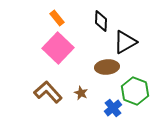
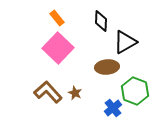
brown star: moved 6 px left
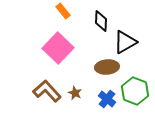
orange rectangle: moved 6 px right, 7 px up
brown L-shape: moved 1 px left, 1 px up
blue cross: moved 6 px left, 9 px up; rotated 12 degrees counterclockwise
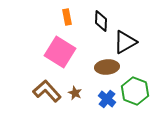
orange rectangle: moved 4 px right, 6 px down; rotated 28 degrees clockwise
pink square: moved 2 px right, 4 px down; rotated 12 degrees counterclockwise
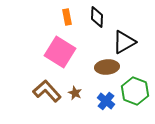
black diamond: moved 4 px left, 4 px up
black triangle: moved 1 px left
blue cross: moved 1 px left, 2 px down
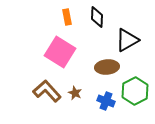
black triangle: moved 3 px right, 2 px up
green hexagon: rotated 12 degrees clockwise
blue cross: rotated 18 degrees counterclockwise
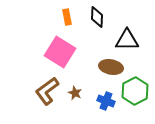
black triangle: rotated 30 degrees clockwise
brown ellipse: moved 4 px right; rotated 15 degrees clockwise
brown L-shape: rotated 84 degrees counterclockwise
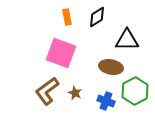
black diamond: rotated 55 degrees clockwise
pink square: moved 1 px right, 1 px down; rotated 12 degrees counterclockwise
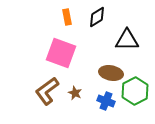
brown ellipse: moved 6 px down
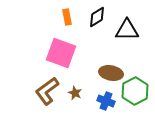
black triangle: moved 10 px up
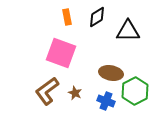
black triangle: moved 1 px right, 1 px down
